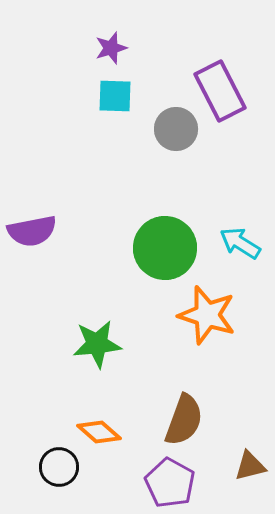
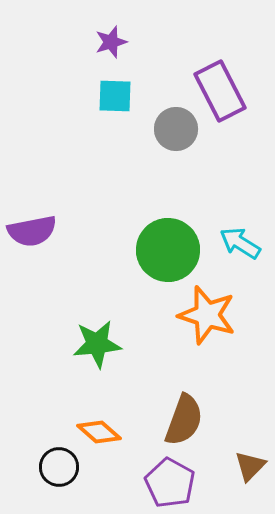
purple star: moved 6 px up
green circle: moved 3 px right, 2 px down
brown triangle: rotated 32 degrees counterclockwise
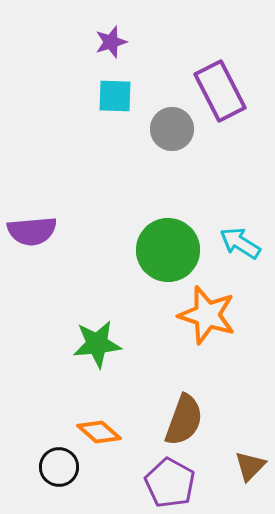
gray circle: moved 4 px left
purple semicircle: rotated 6 degrees clockwise
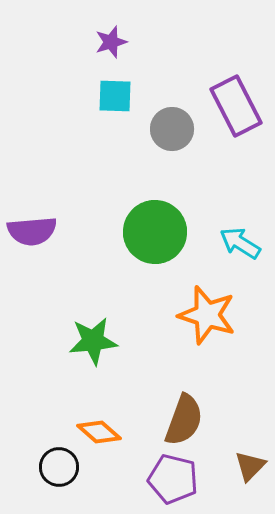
purple rectangle: moved 16 px right, 15 px down
green circle: moved 13 px left, 18 px up
green star: moved 4 px left, 3 px up
purple pentagon: moved 3 px right, 4 px up; rotated 15 degrees counterclockwise
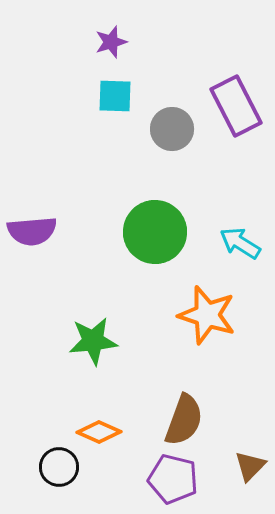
orange diamond: rotated 18 degrees counterclockwise
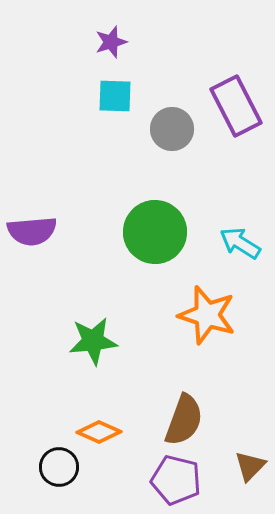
purple pentagon: moved 3 px right, 1 px down
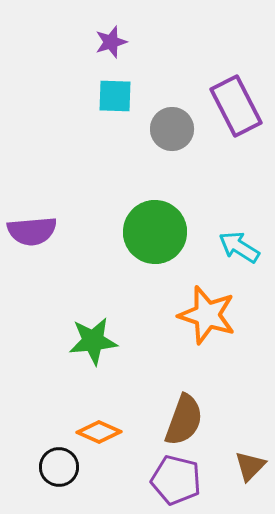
cyan arrow: moved 1 px left, 4 px down
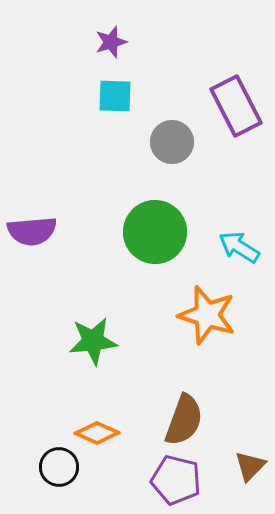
gray circle: moved 13 px down
orange diamond: moved 2 px left, 1 px down
